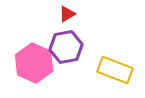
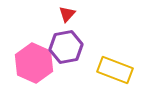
red triangle: rotated 18 degrees counterclockwise
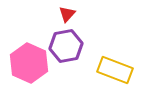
purple hexagon: moved 1 px up
pink hexagon: moved 5 px left
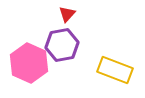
purple hexagon: moved 4 px left, 1 px up
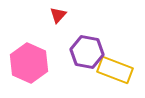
red triangle: moved 9 px left, 1 px down
purple hexagon: moved 25 px right, 7 px down; rotated 20 degrees clockwise
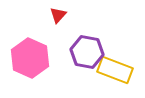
pink hexagon: moved 1 px right, 5 px up
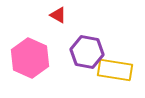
red triangle: rotated 42 degrees counterclockwise
yellow rectangle: rotated 12 degrees counterclockwise
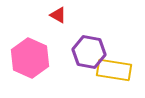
purple hexagon: moved 2 px right
yellow rectangle: moved 1 px left
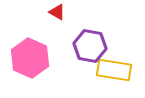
red triangle: moved 1 px left, 3 px up
purple hexagon: moved 1 px right, 6 px up
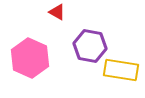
yellow rectangle: moved 7 px right
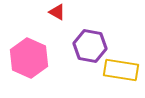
pink hexagon: moved 1 px left
